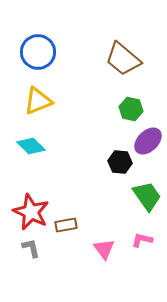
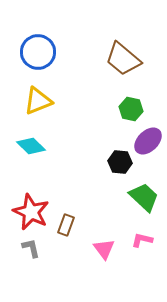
green trapezoid: moved 3 px left, 1 px down; rotated 12 degrees counterclockwise
brown rectangle: rotated 60 degrees counterclockwise
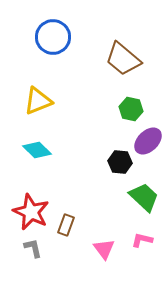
blue circle: moved 15 px right, 15 px up
cyan diamond: moved 6 px right, 4 px down
gray L-shape: moved 2 px right
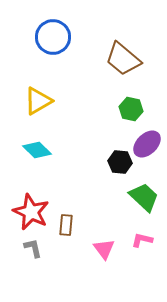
yellow triangle: rotated 8 degrees counterclockwise
purple ellipse: moved 1 px left, 3 px down
brown rectangle: rotated 15 degrees counterclockwise
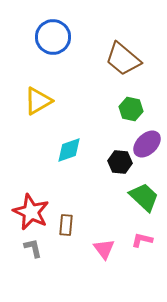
cyan diamond: moved 32 px right; rotated 64 degrees counterclockwise
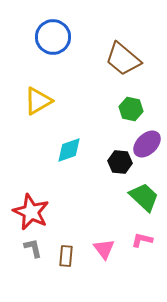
brown rectangle: moved 31 px down
